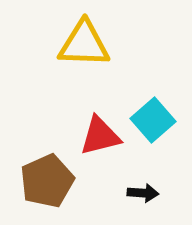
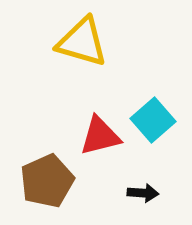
yellow triangle: moved 2 px left, 2 px up; rotated 14 degrees clockwise
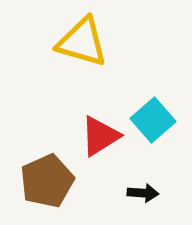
red triangle: rotated 18 degrees counterclockwise
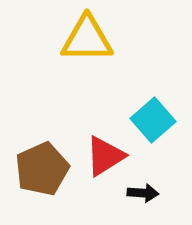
yellow triangle: moved 5 px right, 3 px up; rotated 16 degrees counterclockwise
red triangle: moved 5 px right, 20 px down
brown pentagon: moved 5 px left, 12 px up
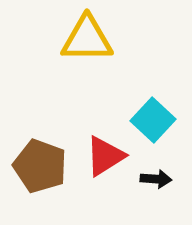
cyan square: rotated 6 degrees counterclockwise
brown pentagon: moved 2 px left, 3 px up; rotated 28 degrees counterclockwise
black arrow: moved 13 px right, 14 px up
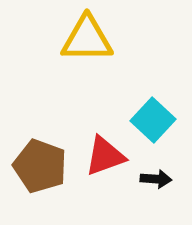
red triangle: rotated 12 degrees clockwise
